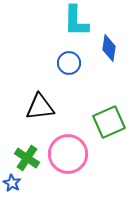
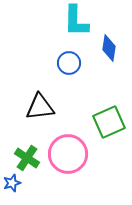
blue star: rotated 24 degrees clockwise
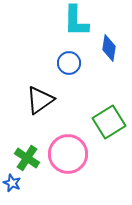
black triangle: moved 7 px up; rotated 28 degrees counterclockwise
green square: rotated 8 degrees counterclockwise
blue star: rotated 30 degrees counterclockwise
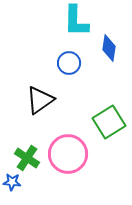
blue star: moved 1 px up; rotated 18 degrees counterclockwise
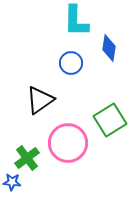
blue circle: moved 2 px right
green square: moved 1 px right, 2 px up
pink circle: moved 11 px up
green cross: rotated 20 degrees clockwise
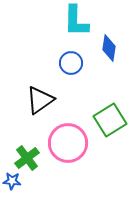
blue star: moved 1 px up
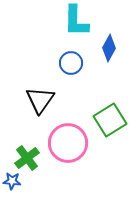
blue diamond: rotated 20 degrees clockwise
black triangle: rotated 20 degrees counterclockwise
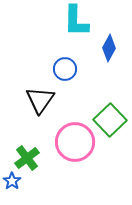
blue circle: moved 6 px left, 6 px down
green square: rotated 12 degrees counterclockwise
pink circle: moved 7 px right, 1 px up
blue star: rotated 30 degrees clockwise
